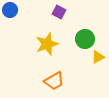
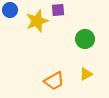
purple square: moved 1 px left, 2 px up; rotated 32 degrees counterclockwise
yellow star: moved 10 px left, 23 px up
yellow triangle: moved 12 px left, 17 px down
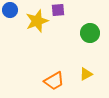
green circle: moved 5 px right, 6 px up
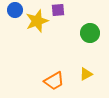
blue circle: moved 5 px right
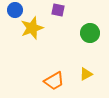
purple square: rotated 16 degrees clockwise
yellow star: moved 5 px left, 7 px down
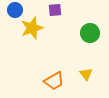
purple square: moved 3 px left; rotated 16 degrees counterclockwise
yellow triangle: rotated 40 degrees counterclockwise
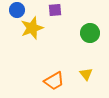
blue circle: moved 2 px right
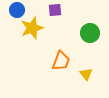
orange trapezoid: moved 7 px right, 20 px up; rotated 40 degrees counterclockwise
